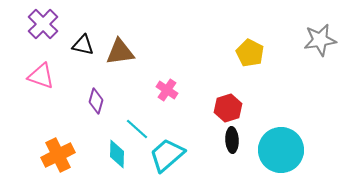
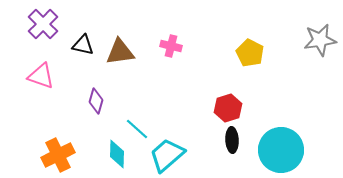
pink cross: moved 4 px right, 44 px up; rotated 20 degrees counterclockwise
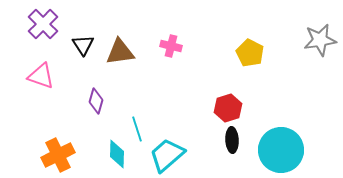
black triangle: rotated 45 degrees clockwise
cyan line: rotated 30 degrees clockwise
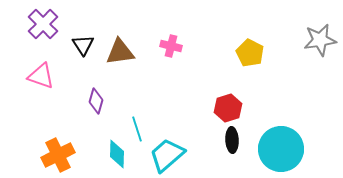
cyan circle: moved 1 px up
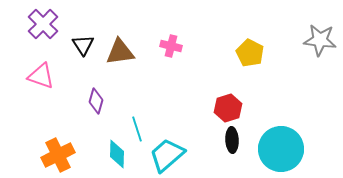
gray star: rotated 16 degrees clockwise
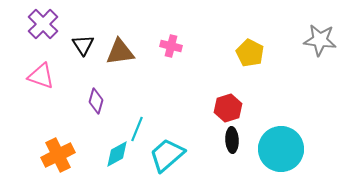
cyan line: rotated 40 degrees clockwise
cyan diamond: rotated 60 degrees clockwise
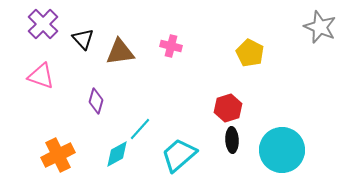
gray star: moved 13 px up; rotated 16 degrees clockwise
black triangle: moved 6 px up; rotated 10 degrees counterclockwise
cyan line: moved 3 px right; rotated 20 degrees clockwise
cyan circle: moved 1 px right, 1 px down
cyan trapezoid: moved 12 px right
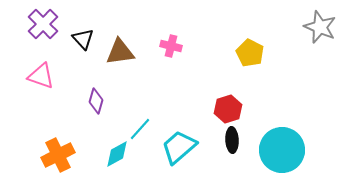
red hexagon: moved 1 px down
cyan trapezoid: moved 8 px up
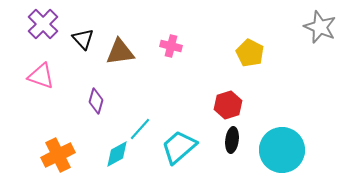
red hexagon: moved 4 px up
black ellipse: rotated 10 degrees clockwise
